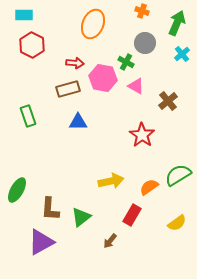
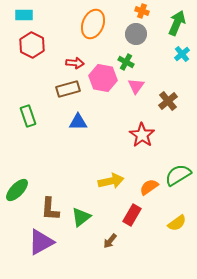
gray circle: moved 9 px left, 9 px up
pink triangle: rotated 36 degrees clockwise
green ellipse: rotated 15 degrees clockwise
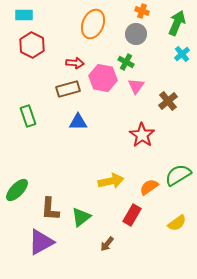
brown arrow: moved 3 px left, 3 px down
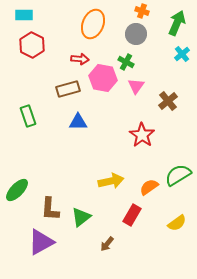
red arrow: moved 5 px right, 4 px up
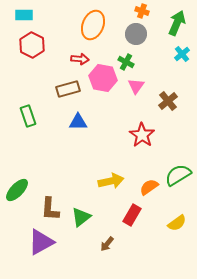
orange ellipse: moved 1 px down
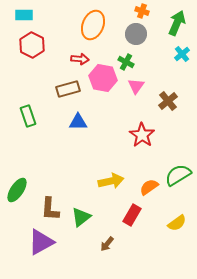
green ellipse: rotated 10 degrees counterclockwise
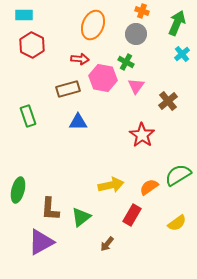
yellow arrow: moved 4 px down
green ellipse: moved 1 px right; rotated 20 degrees counterclockwise
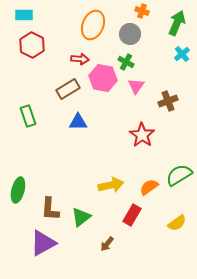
gray circle: moved 6 px left
brown rectangle: rotated 15 degrees counterclockwise
brown cross: rotated 18 degrees clockwise
green semicircle: moved 1 px right
purple triangle: moved 2 px right, 1 px down
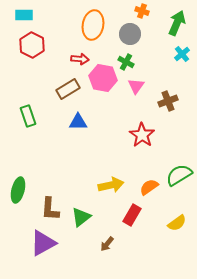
orange ellipse: rotated 12 degrees counterclockwise
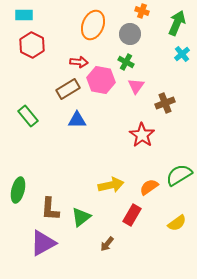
orange ellipse: rotated 12 degrees clockwise
red arrow: moved 1 px left, 3 px down
pink hexagon: moved 2 px left, 2 px down
brown cross: moved 3 px left, 2 px down
green rectangle: rotated 20 degrees counterclockwise
blue triangle: moved 1 px left, 2 px up
